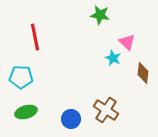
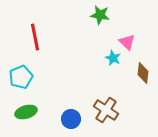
cyan pentagon: rotated 25 degrees counterclockwise
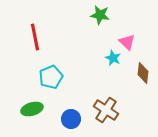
cyan pentagon: moved 30 px right
green ellipse: moved 6 px right, 3 px up
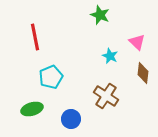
green star: rotated 12 degrees clockwise
pink triangle: moved 10 px right
cyan star: moved 3 px left, 2 px up
brown cross: moved 14 px up
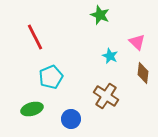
red line: rotated 16 degrees counterclockwise
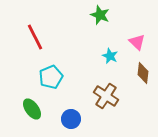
green ellipse: rotated 70 degrees clockwise
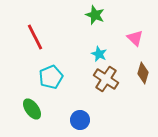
green star: moved 5 px left
pink triangle: moved 2 px left, 4 px up
cyan star: moved 11 px left, 2 px up
brown diamond: rotated 10 degrees clockwise
brown cross: moved 17 px up
blue circle: moved 9 px right, 1 px down
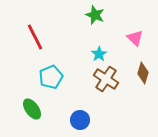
cyan star: rotated 14 degrees clockwise
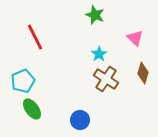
cyan pentagon: moved 28 px left, 4 px down
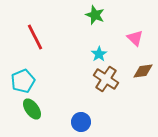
brown diamond: moved 2 px up; rotated 65 degrees clockwise
blue circle: moved 1 px right, 2 px down
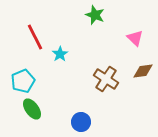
cyan star: moved 39 px left
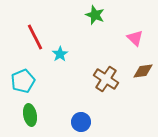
green ellipse: moved 2 px left, 6 px down; rotated 25 degrees clockwise
